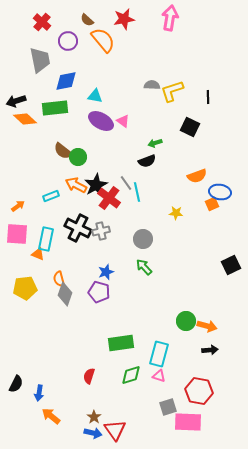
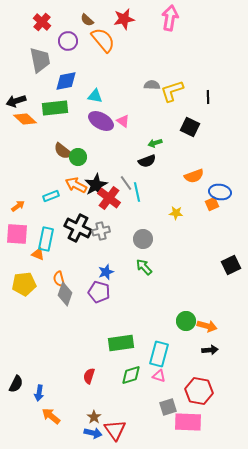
orange semicircle at (197, 176): moved 3 px left
yellow pentagon at (25, 288): moved 1 px left, 4 px up
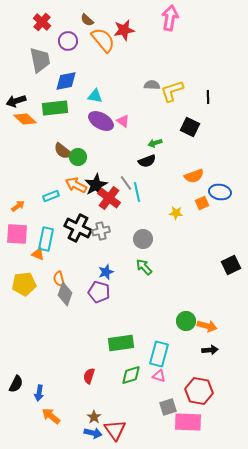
red star at (124, 19): moved 11 px down
orange square at (212, 204): moved 10 px left, 1 px up
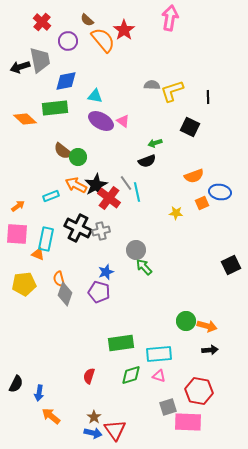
red star at (124, 30): rotated 25 degrees counterclockwise
black arrow at (16, 101): moved 4 px right, 34 px up
gray circle at (143, 239): moved 7 px left, 11 px down
cyan rectangle at (159, 354): rotated 70 degrees clockwise
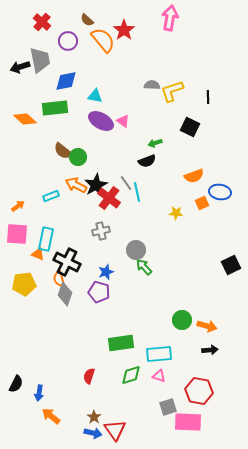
black cross at (78, 228): moved 11 px left, 34 px down
green circle at (186, 321): moved 4 px left, 1 px up
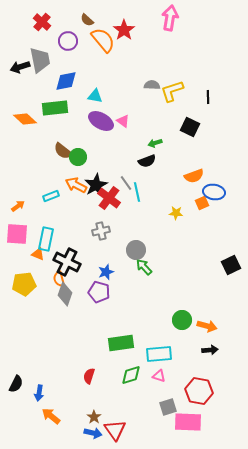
blue ellipse at (220, 192): moved 6 px left
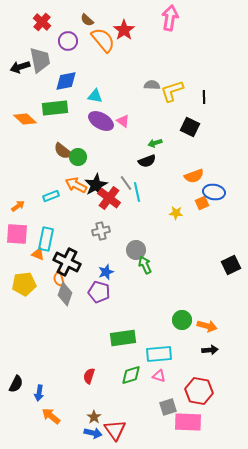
black line at (208, 97): moved 4 px left
green arrow at (144, 267): moved 1 px right, 2 px up; rotated 18 degrees clockwise
green rectangle at (121, 343): moved 2 px right, 5 px up
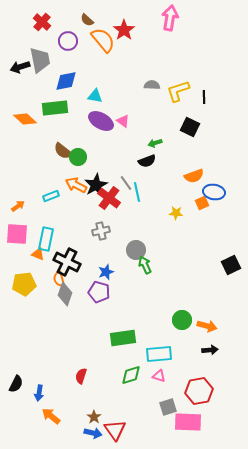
yellow L-shape at (172, 91): moved 6 px right
red semicircle at (89, 376): moved 8 px left
red hexagon at (199, 391): rotated 20 degrees counterclockwise
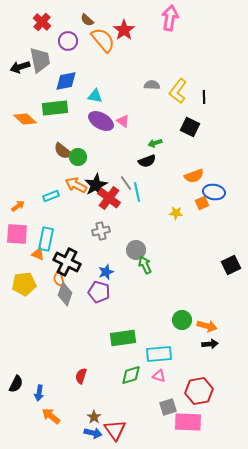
yellow L-shape at (178, 91): rotated 35 degrees counterclockwise
black arrow at (210, 350): moved 6 px up
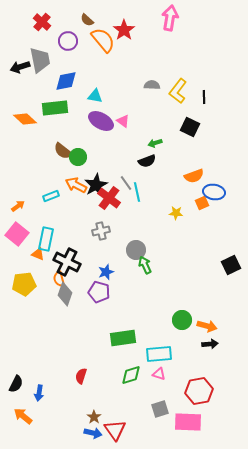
pink square at (17, 234): rotated 35 degrees clockwise
pink triangle at (159, 376): moved 2 px up
gray square at (168, 407): moved 8 px left, 2 px down
orange arrow at (51, 416): moved 28 px left
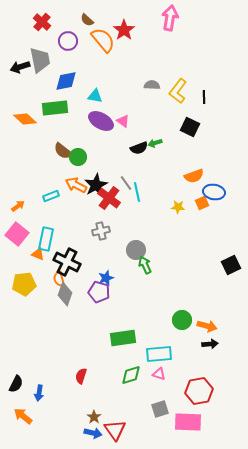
black semicircle at (147, 161): moved 8 px left, 13 px up
yellow star at (176, 213): moved 2 px right, 6 px up
blue star at (106, 272): moved 6 px down
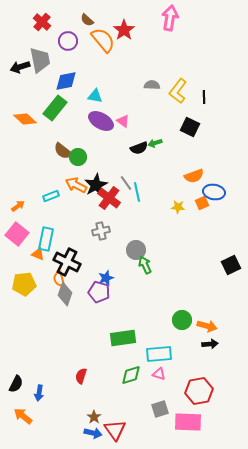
green rectangle at (55, 108): rotated 45 degrees counterclockwise
